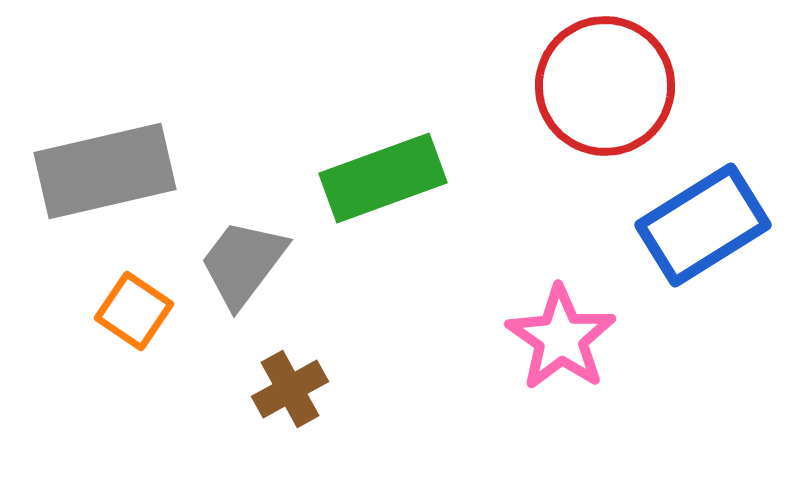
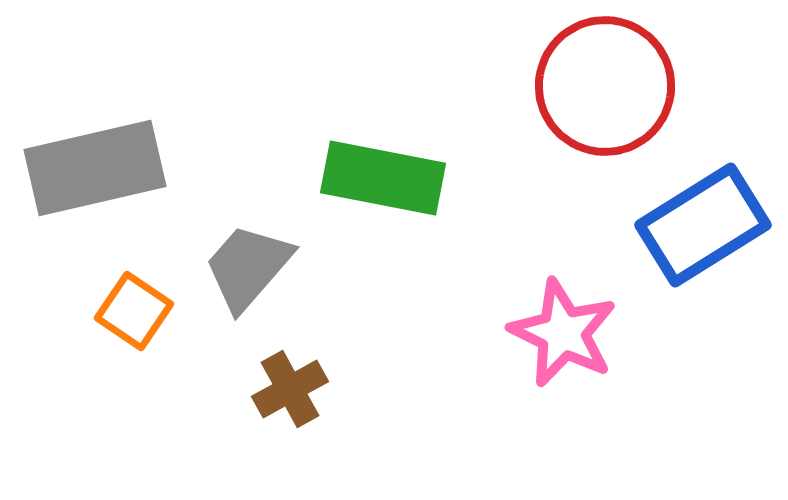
gray rectangle: moved 10 px left, 3 px up
green rectangle: rotated 31 degrees clockwise
gray trapezoid: moved 5 px right, 4 px down; rotated 4 degrees clockwise
pink star: moved 2 px right, 5 px up; rotated 9 degrees counterclockwise
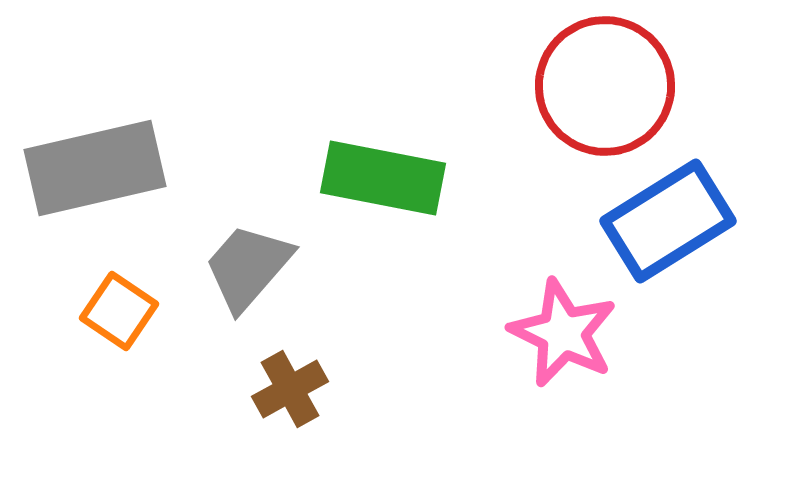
blue rectangle: moved 35 px left, 4 px up
orange square: moved 15 px left
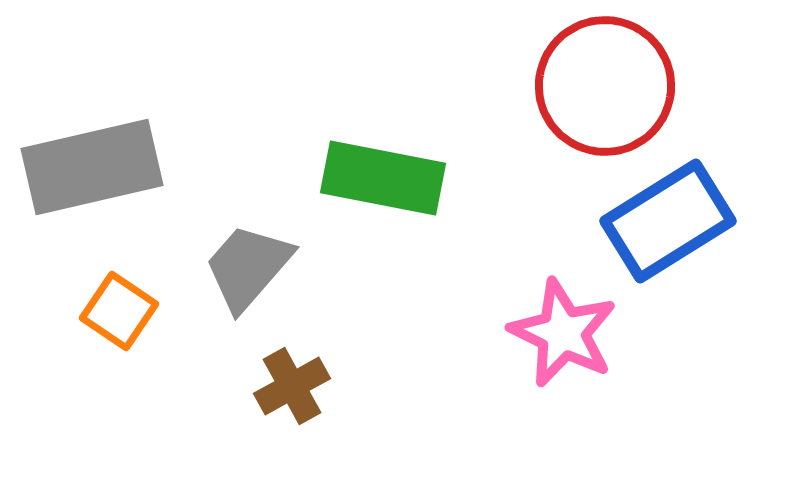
gray rectangle: moved 3 px left, 1 px up
brown cross: moved 2 px right, 3 px up
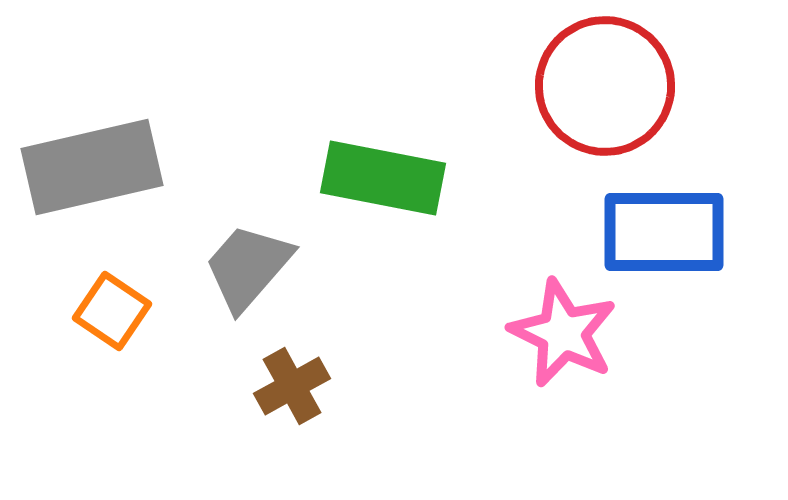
blue rectangle: moved 4 px left, 11 px down; rotated 32 degrees clockwise
orange square: moved 7 px left
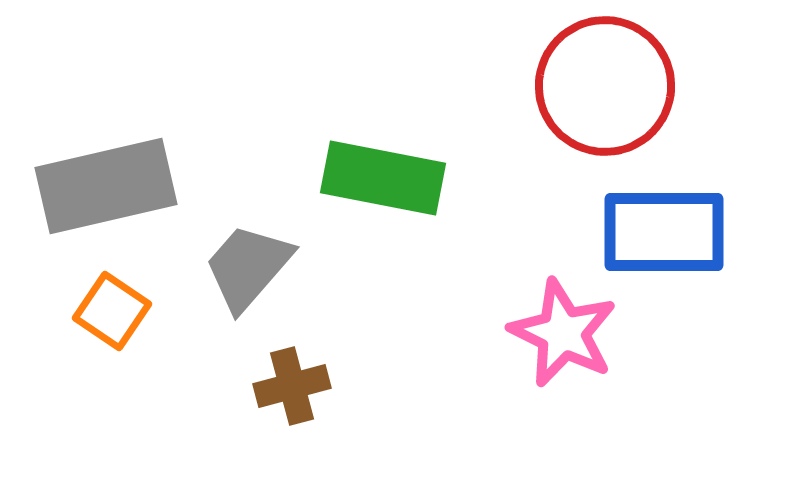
gray rectangle: moved 14 px right, 19 px down
brown cross: rotated 14 degrees clockwise
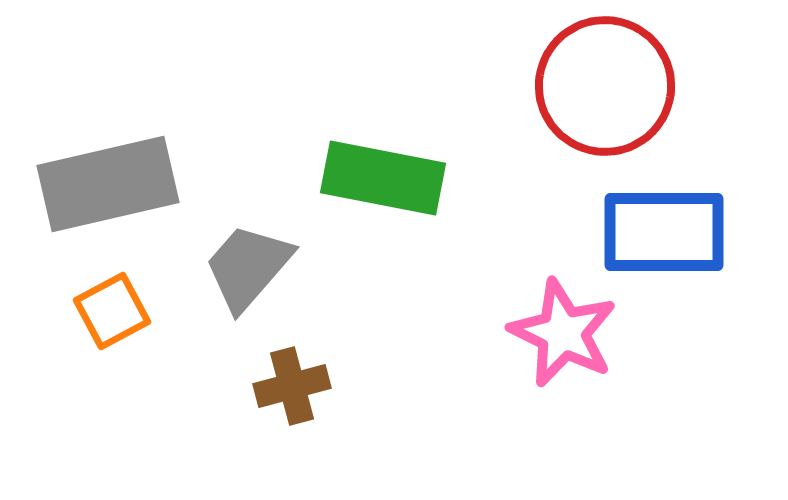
gray rectangle: moved 2 px right, 2 px up
orange square: rotated 28 degrees clockwise
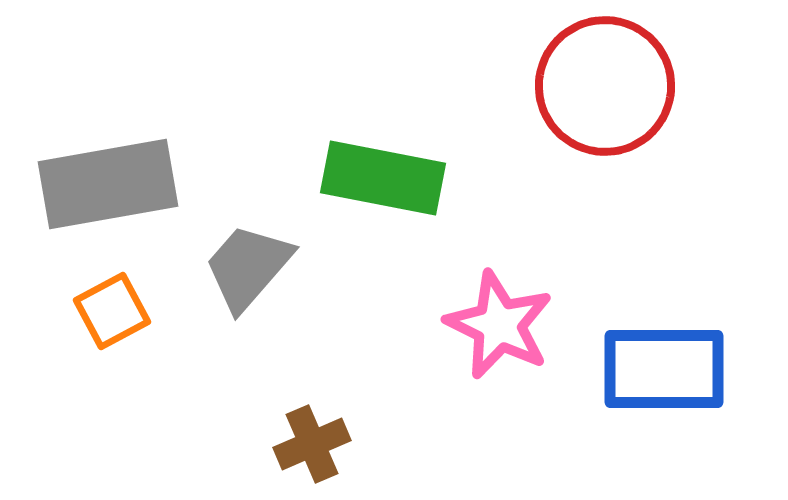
gray rectangle: rotated 3 degrees clockwise
blue rectangle: moved 137 px down
pink star: moved 64 px left, 8 px up
brown cross: moved 20 px right, 58 px down; rotated 8 degrees counterclockwise
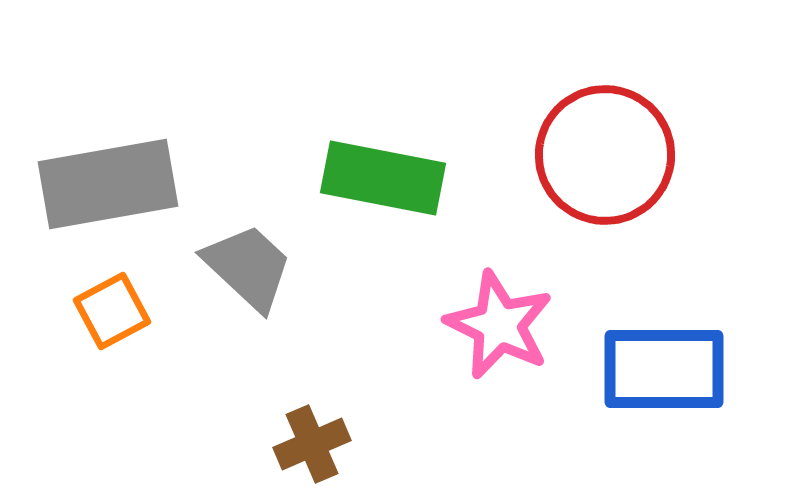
red circle: moved 69 px down
gray trapezoid: rotated 92 degrees clockwise
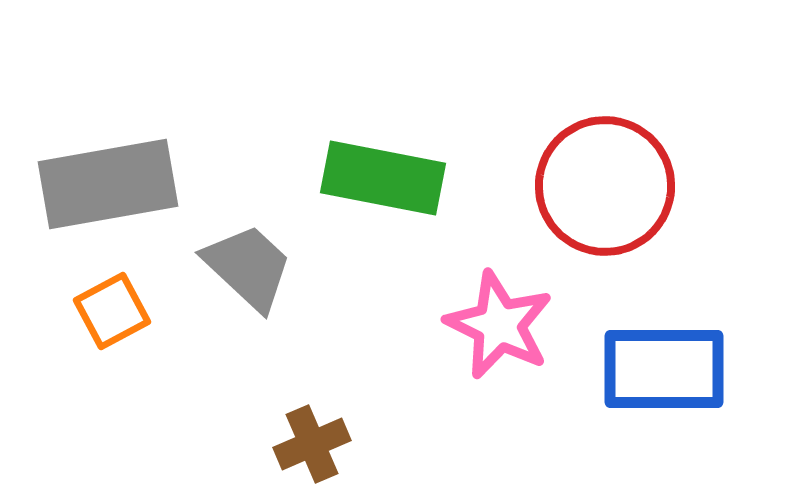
red circle: moved 31 px down
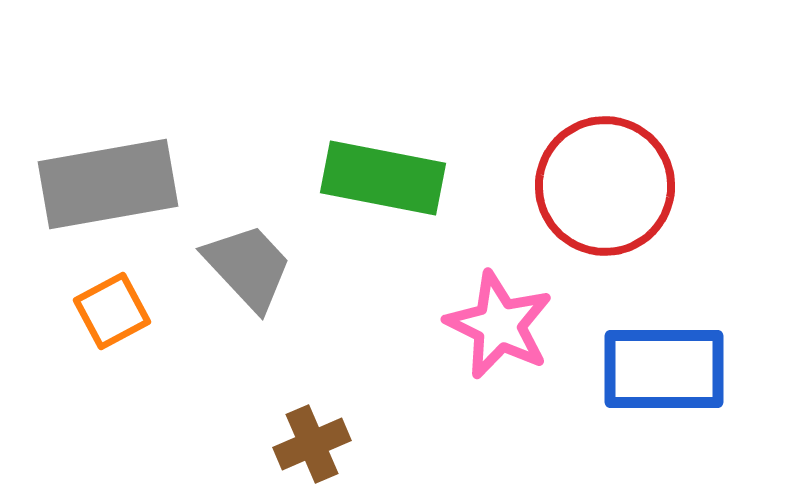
gray trapezoid: rotated 4 degrees clockwise
